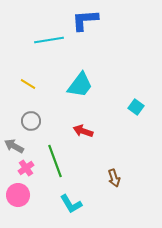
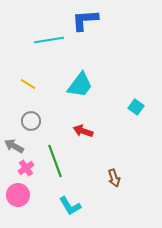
cyan L-shape: moved 1 px left, 2 px down
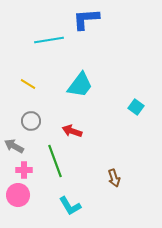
blue L-shape: moved 1 px right, 1 px up
red arrow: moved 11 px left
pink cross: moved 2 px left, 2 px down; rotated 35 degrees clockwise
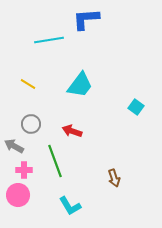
gray circle: moved 3 px down
